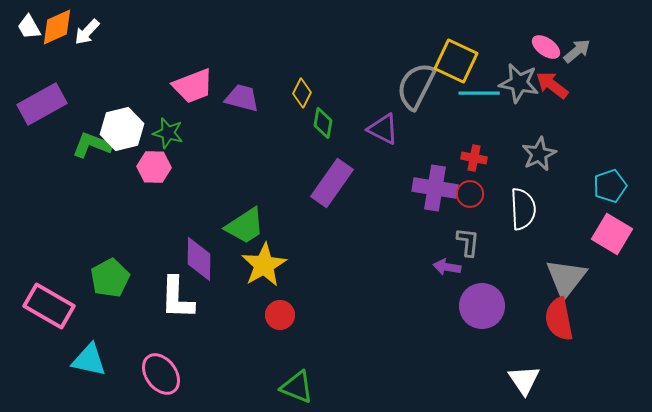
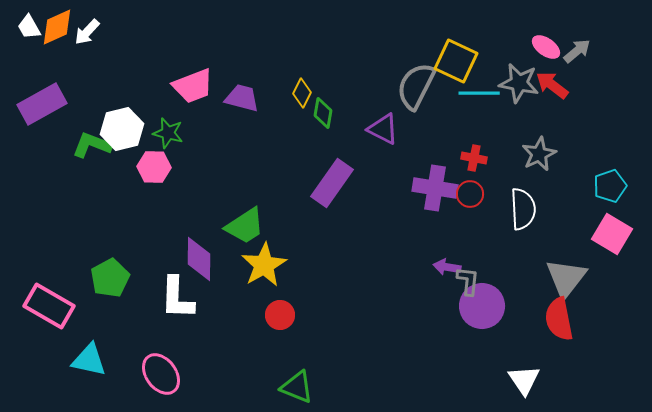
green diamond at (323, 123): moved 10 px up
gray L-shape at (468, 242): moved 39 px down
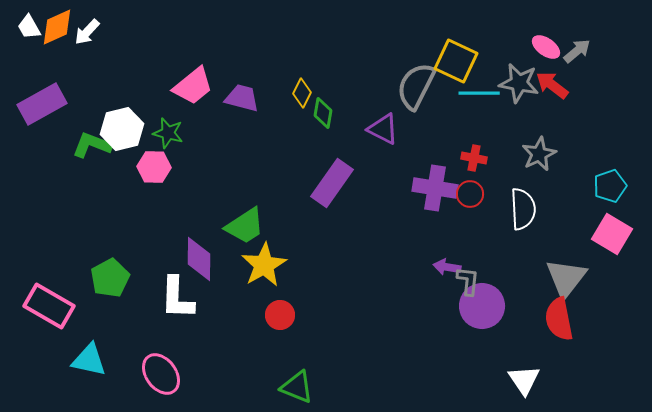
pink trapezoid at (193, 86): rotated 18 degrees counterclockwise
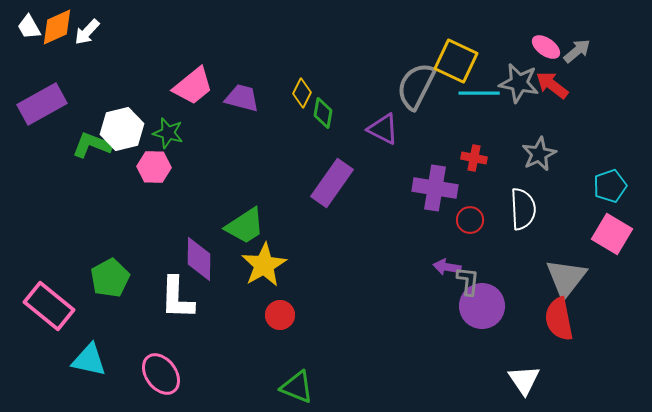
red circle at (470, 194): moved 26 px down
pink rectangle at (49, 306): rotated 9 degrees clockwise
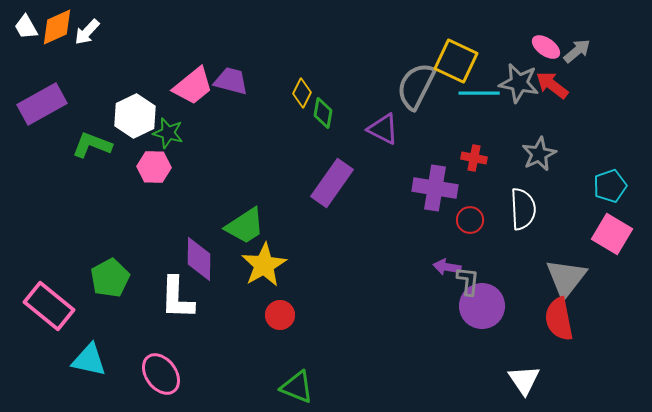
white trapezoid at (29, 27): moved 3 px left
purple trapezoid at (242, 98): moved 11 px left, 17 px up
white hexagon at (122, 129): moved 13 px right, 13 px up; rotated 12 degrees counterclockwise
